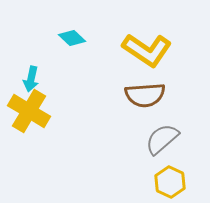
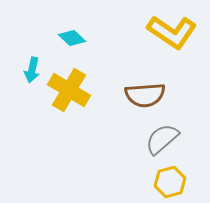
yellow L-shape: moved 25 px right, 18 px up
cyan arrow: moved 1 px right, 9 px up
yellow cross: moved 40 px right, 21 px up
yellow hexagon: rotated 20 degrees clockwise
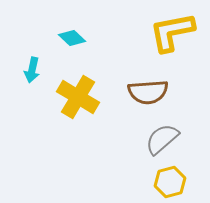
yellow L-shape: rotated 135 degrees clockwise
yellow cross: moved 9 px right, 7 px down
brown semicircle: moved 3 px right, 3 px up
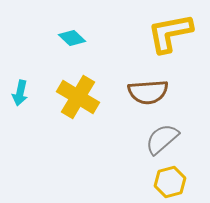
yellow L-shape: moved 2 px left, 1 px down
cyan arrow: moved 12 px left, 23 px down
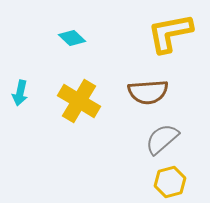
yellow cross: moved 1 px right, 4 px down
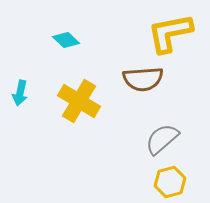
cyan diamond: moved 6 px left, 2 px down
brown semicircle: moved 5 px left, 13 px up
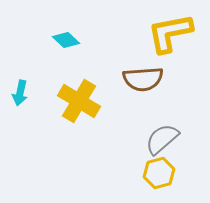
yellow hexagon: moved 11 px left, 9 px up
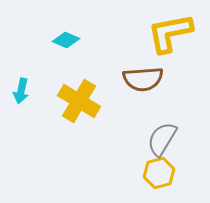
cyan diamond: rotated 20 degrees counterclockwise
cyan arrow: moved 1 px right, 2 px up
gray semicircle: rotated 18 degrees counterclockwise
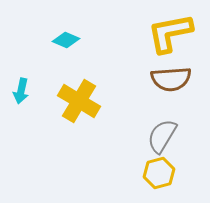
brown semicircle: moved 28 px right
gray semicircle: moved 3 px up
